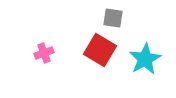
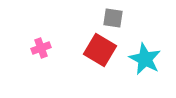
pink cross: moved 3 px left, 5 px up
cyan star: rotated 16 degrees counterclockwise
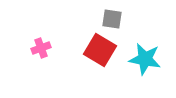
gray square: moved 1 px left, 1 px down
cyan star: rotated 16 degrees counterclockwise
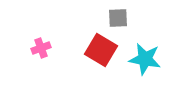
gray square: moved 6 px right, 1 px up; rotated 10 degrees counterclockwise
red square: moved 1 px right
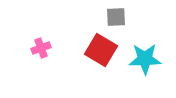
gray square: moved 2 px left, 1 px up
cyan star: rotated 12 degrees counterclockwise
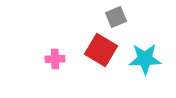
gray square: rotated 20 degrees counterclockwise
pink cross: moved 14 px right, 11 px down; rotated 18 degrees clockwise
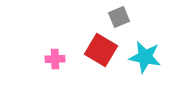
gray square: moved 3 px right
cyan star: moved 2 px up; rotated 12 degrees clockwise
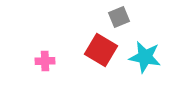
pink cross: moved 10 px left, 2 px down
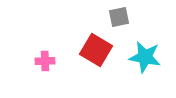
gray square: rotated 10 degrees clockwise
red square: moved 5 px left
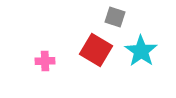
gray square: moved 4 px left; rotated 30 degrees clockwise
cyan star: moved 4 px left, 6 px up; rotated 24 degrees clockwise
